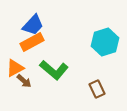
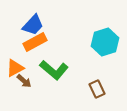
orange rectangle: moved 3 px right
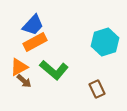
orange triangle: moved 4 px right, 1 px up
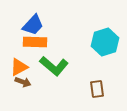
orange rectangle: rotated 30 degrees clockwise
green L-shape: moved 4 px up
brown arrow: moved 1 px left, 1 px down; rotated 21 degrees counterclockwise
brown rectangle: rotated 18 degrees clockwise
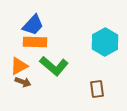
cyan hexagon: rotated 12 degrees counterclockwise
orange triangle: moved 1 px up
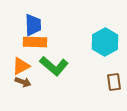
blue trapezoid: rotated 45 degrees counterclockwise
orange triangle: moved 2 px right
brown rectangle: moved 17 px right, 7 px up
